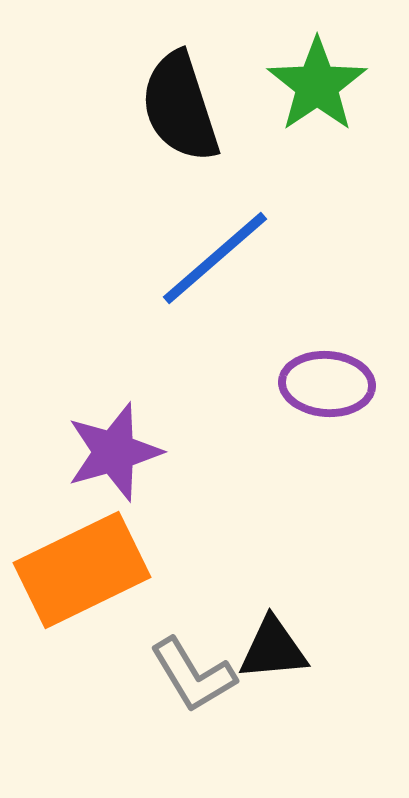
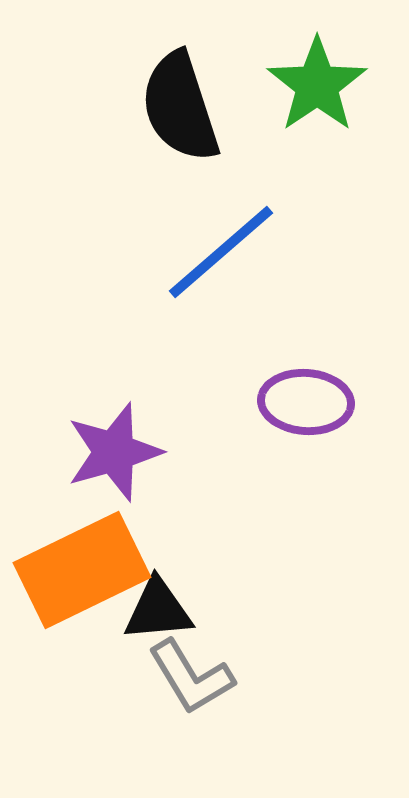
blue line: moved 6 px right, 6 px up
purple ellipse: moved 21 px left, 18 px down
black triangle: moved 115 px left, 39 px up
gray L-shape: moved 2 px left, 2 px down
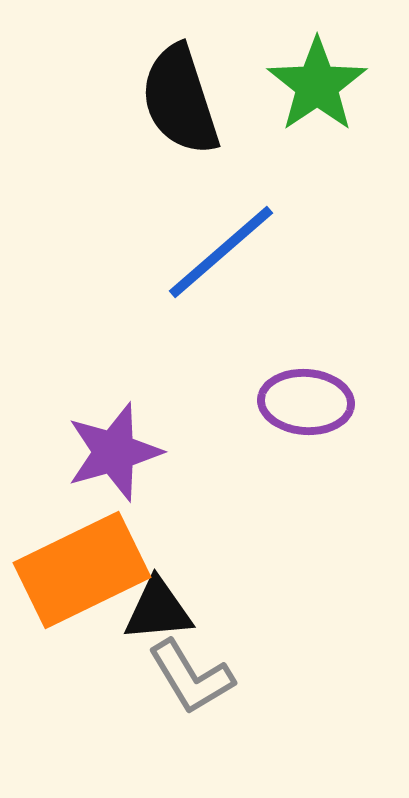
black semicircle: moved 7 px up
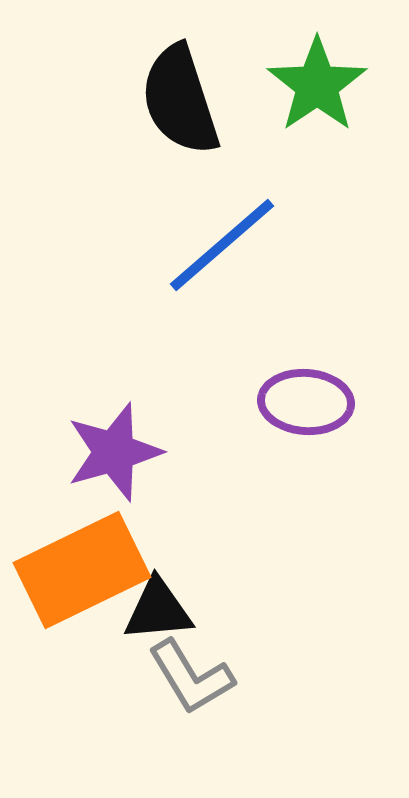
blue line: moved 1 px right, 7 px up
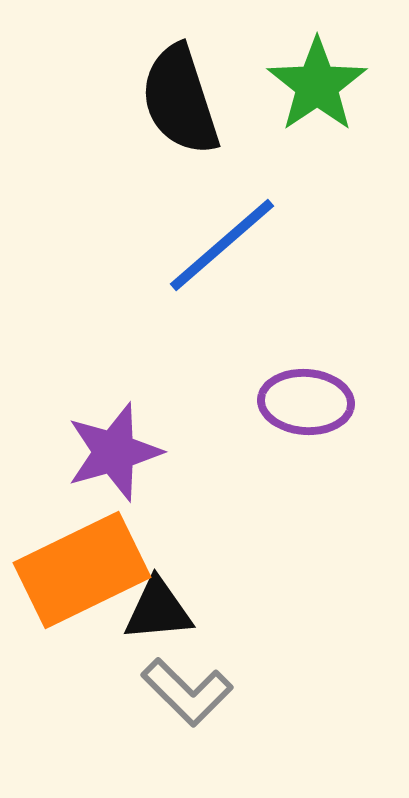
gray L-shape: moved 4 px left, 15 px down; rotated 14 degrees counterclockwise
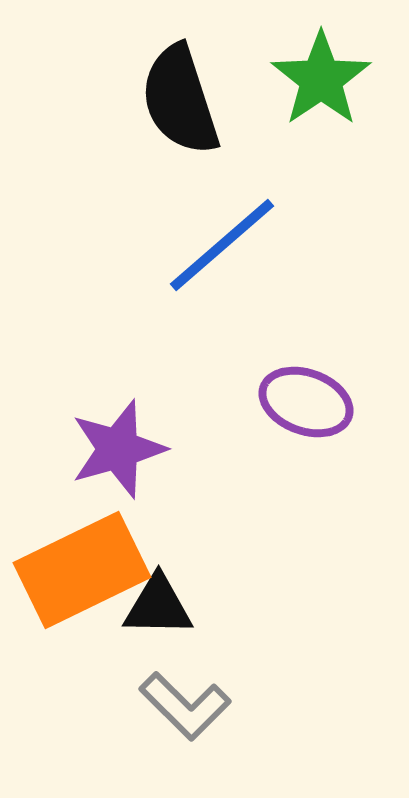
green star: moved 4 px right, 6 px up
purple ellipse: rotated 16 degrees clockwise
purple star: moved 4 px right, 3 px up
black triangle: moved 4 px up; rotated 6 degrees clockwise
gray L-shape: moved 2 px left, 14 px down
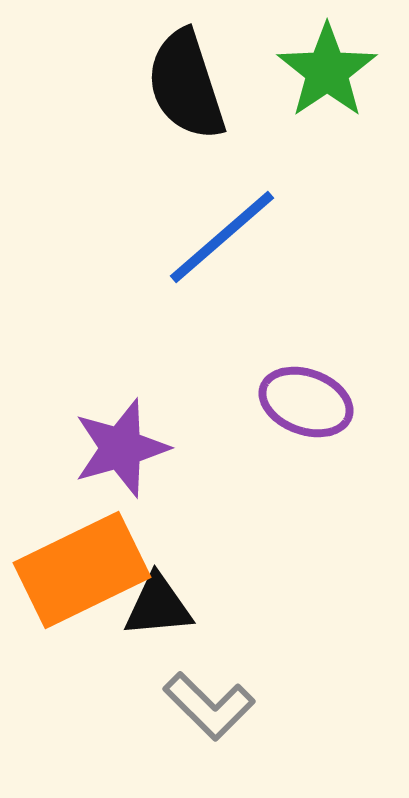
green star: moved 6 px right, 8 px up
black semicircle: moved 6 px right, 15 px up
blue line: moved 8 px up
purple star: moved 3 px right, 1 px up
black triangle: rotated 6 degrees counterclockwise
gray L-shape: moved 24 px right
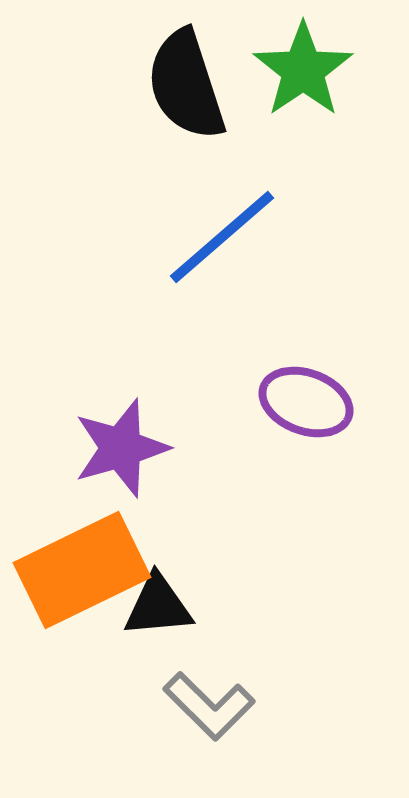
green star: moved 24 px left, 1 px up
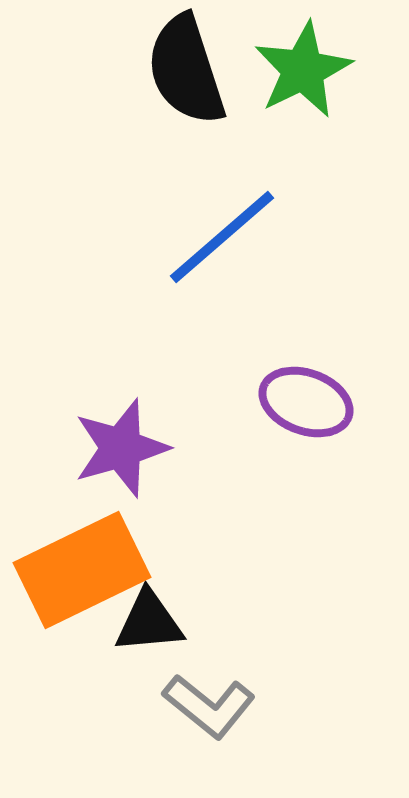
green star: rotated 8 degrees clockwise
black semicircle: moved 15 px up
black triangle: moved 9 px left, 16 px down
gray L-shape: rotated 6 degrees counterclockwise
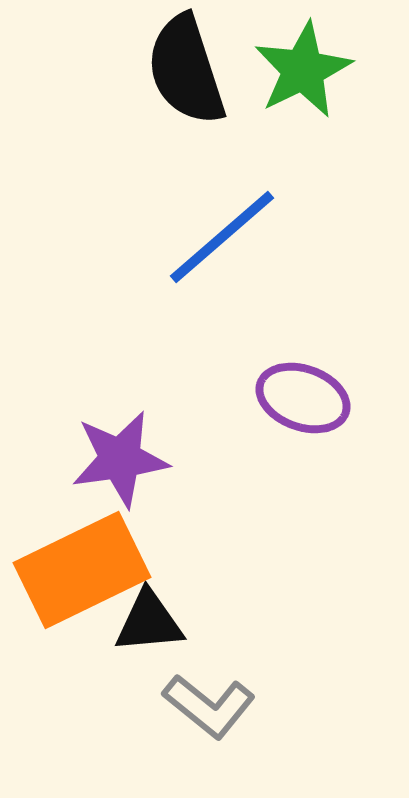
purple ellipse: moved 3 px left, 4 px up
purple star: moved 1 px left, 11 px down; rotated 8 degrees clockwise
